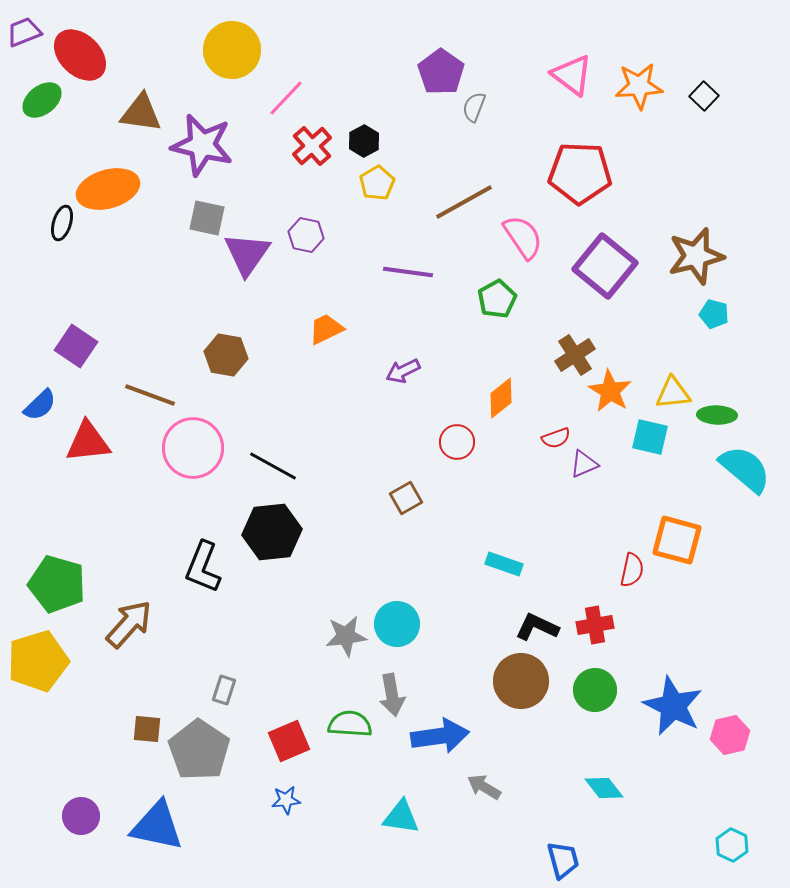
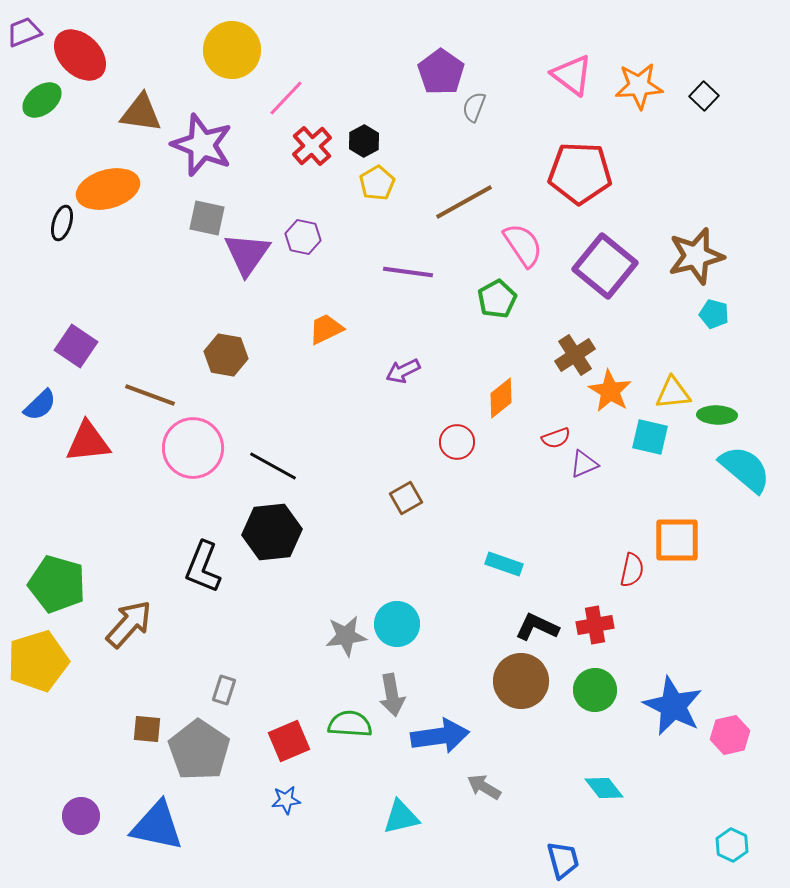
purple star at (202, 145): rotated 8 degrees clockwise
purple hexagon at (306, 235): moved 3 px left, 2 px down
pink semicircle at (523, 237): moved 8 px down
orange square at (677, 540): rotated 15 degrees counterclockwise
cyan triangle at (401, 817): rotated 21 degrees counterclockwise
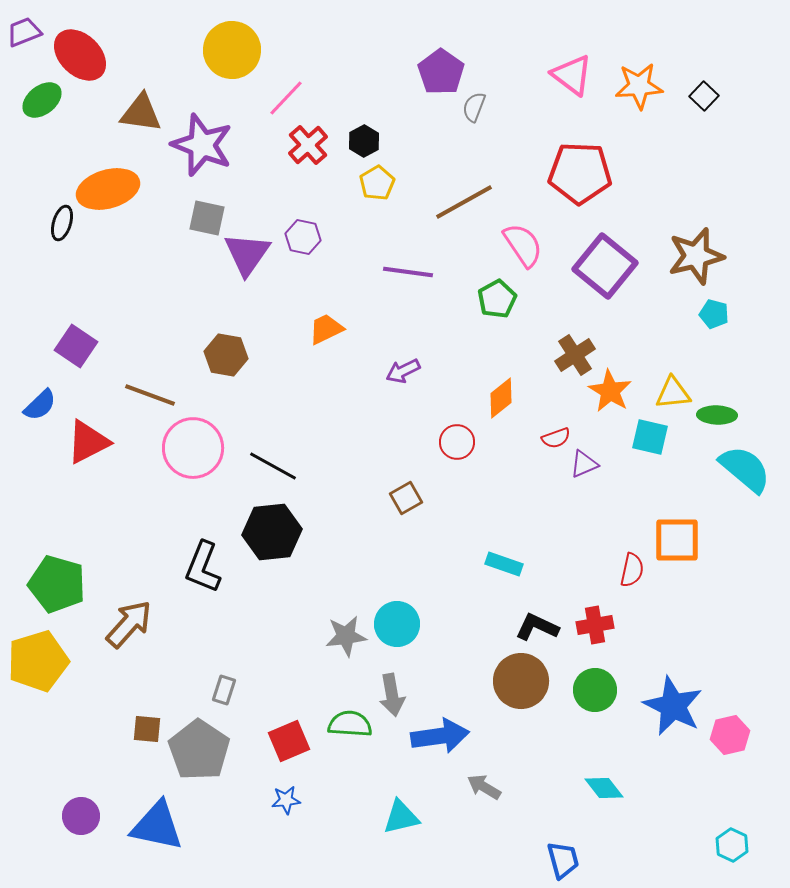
red cross at (312, 146): moved 4 px left, 1 px up
red triangle at (88, 442): rotated 21 degrees counterclockwise
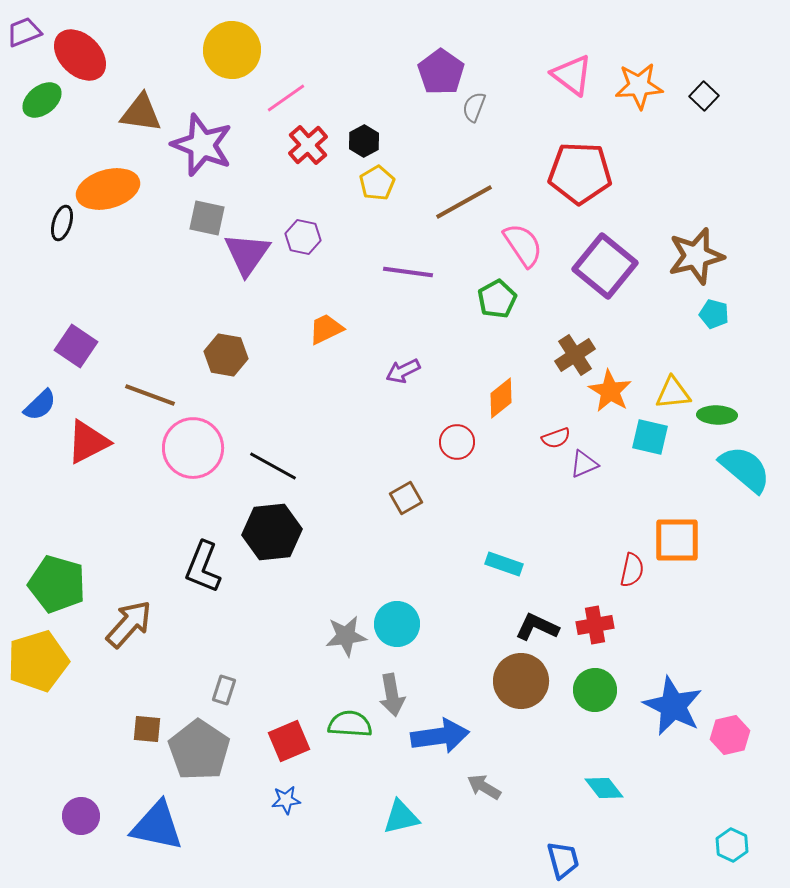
pink line at (286, 98): rotated 12 degrees clockwise
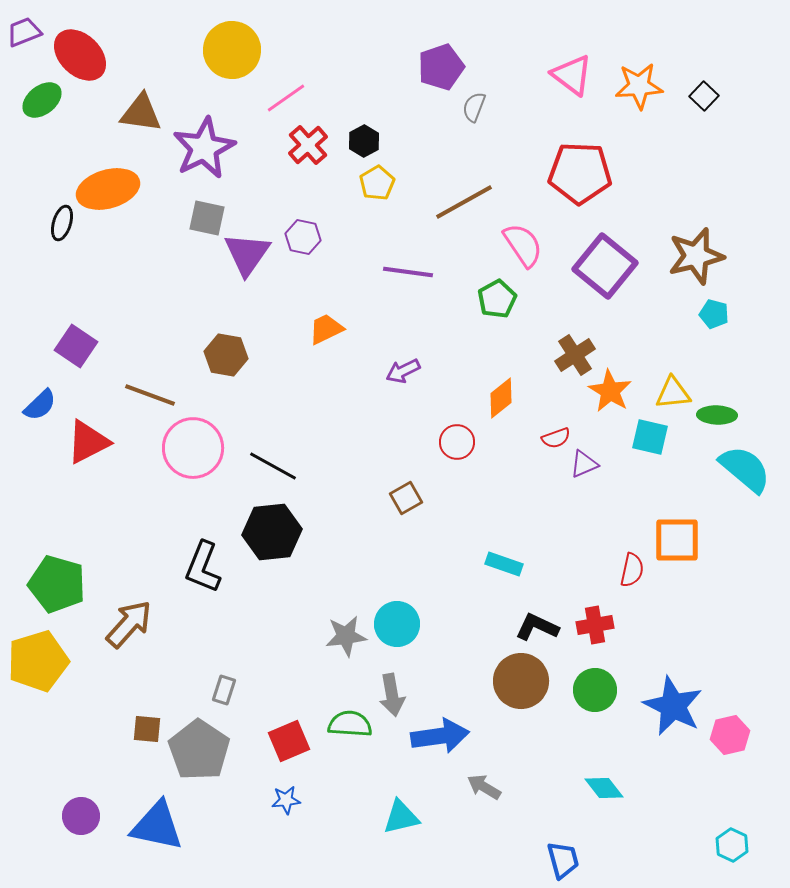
purple pentagon at (441, 72): moved 5 px up; rotated 18 degrees clockwise
purple star at (202, 145): moved 2 px right, 3 px down; rotated 24 degrees clockwise
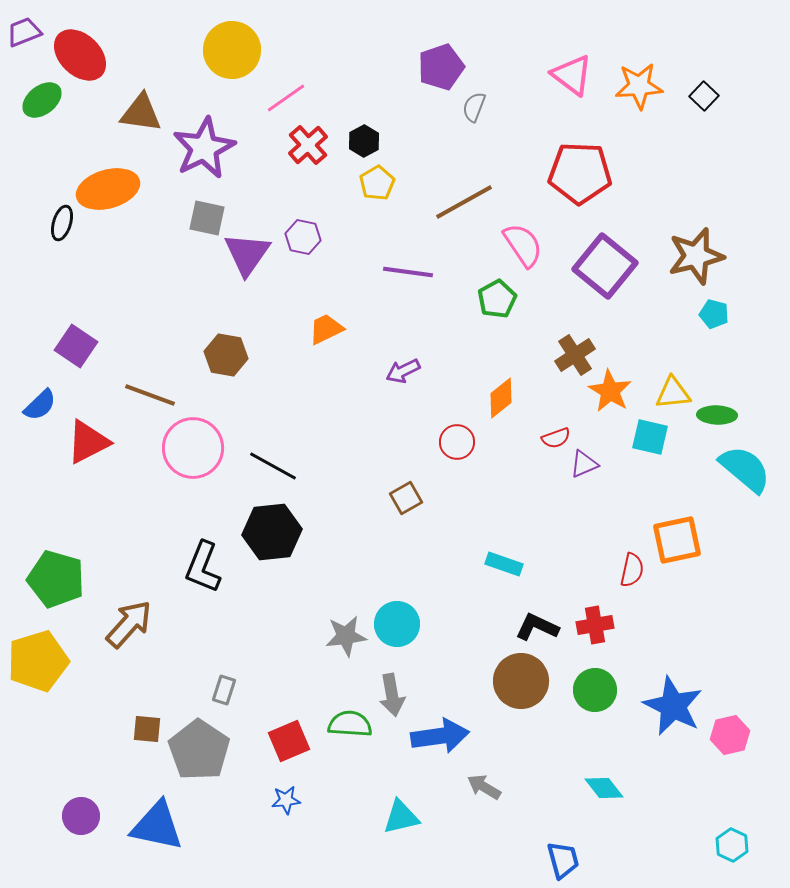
orange square at (677, 540): rotated 12 degrees counterclockwise
green pentagon at (57, 584): moved 1 px left, 5 px up
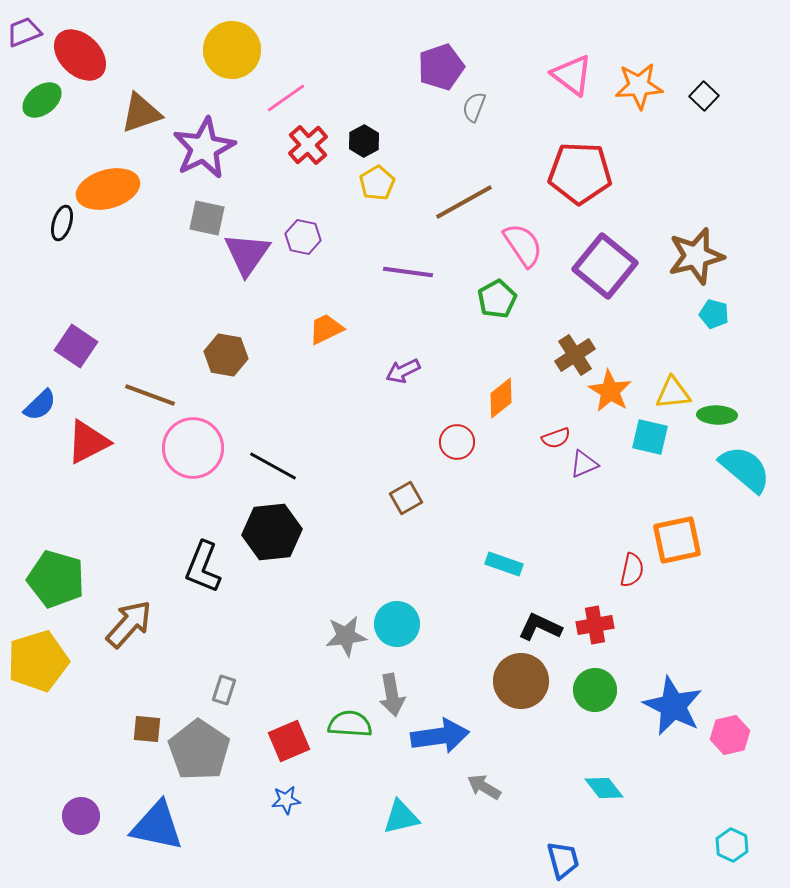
brown triangle at (141, 113): rotated 27 degrees counterclockwise
black L-shape at (537, 627): moved 3 px right
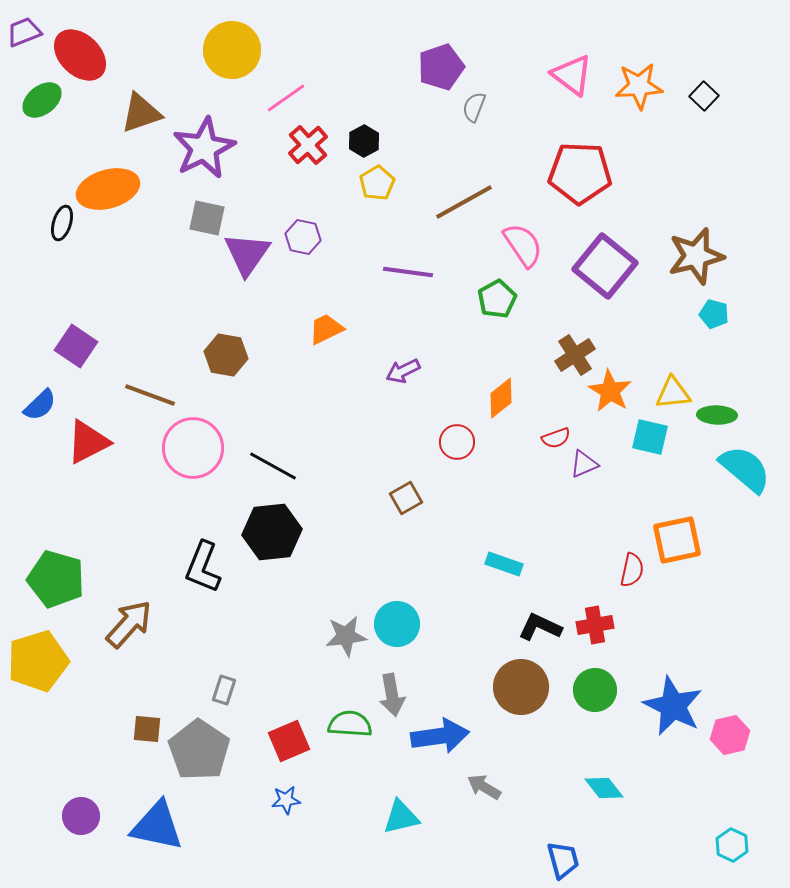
brown circle at (521, 681): moved 6 px down
